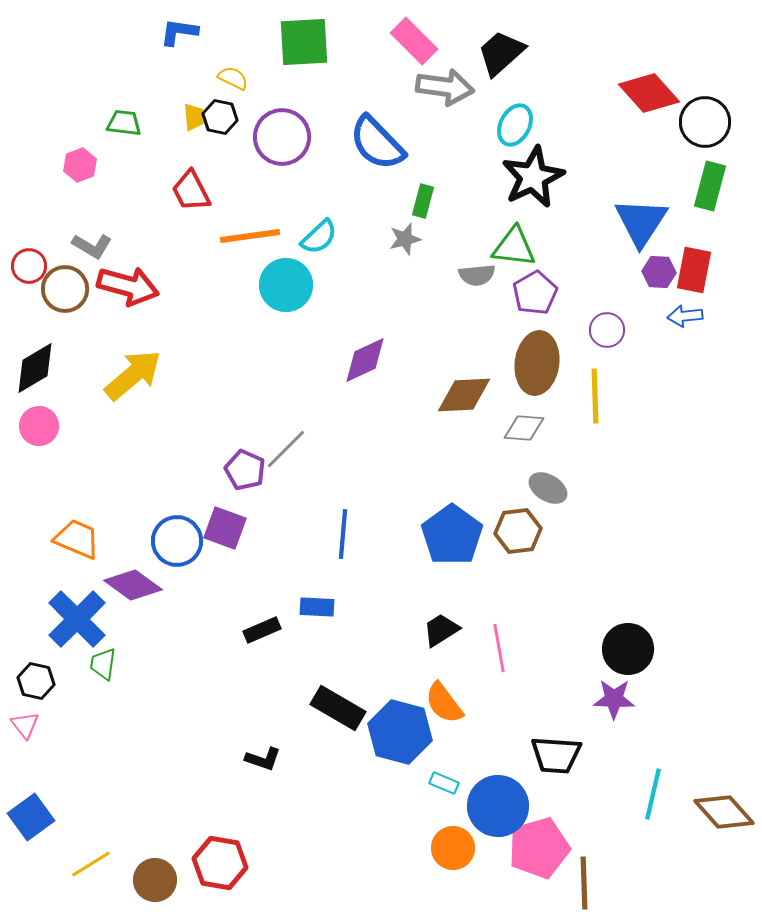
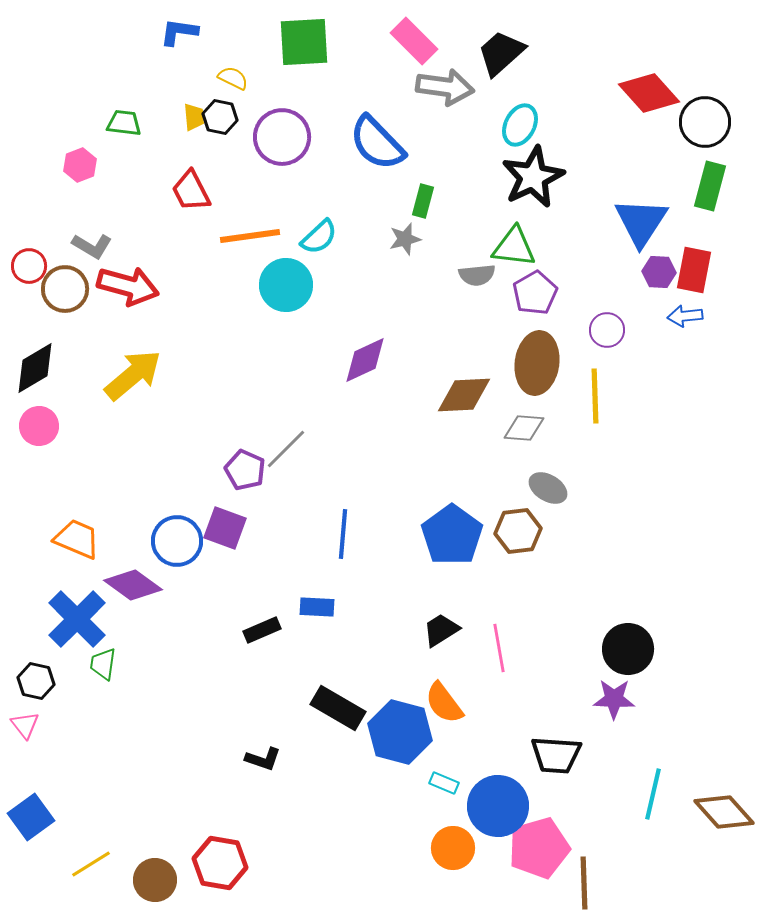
cyan ellipse at (515, 125): moved 5 px right
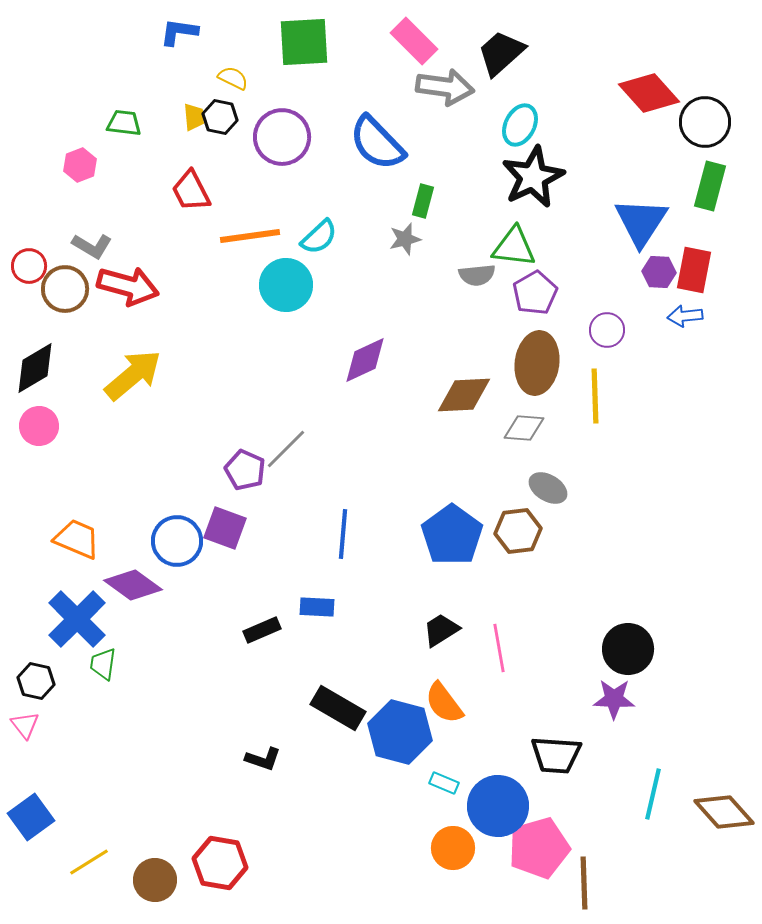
yellow line at (91, 864): moved 2 px left, 2 px up
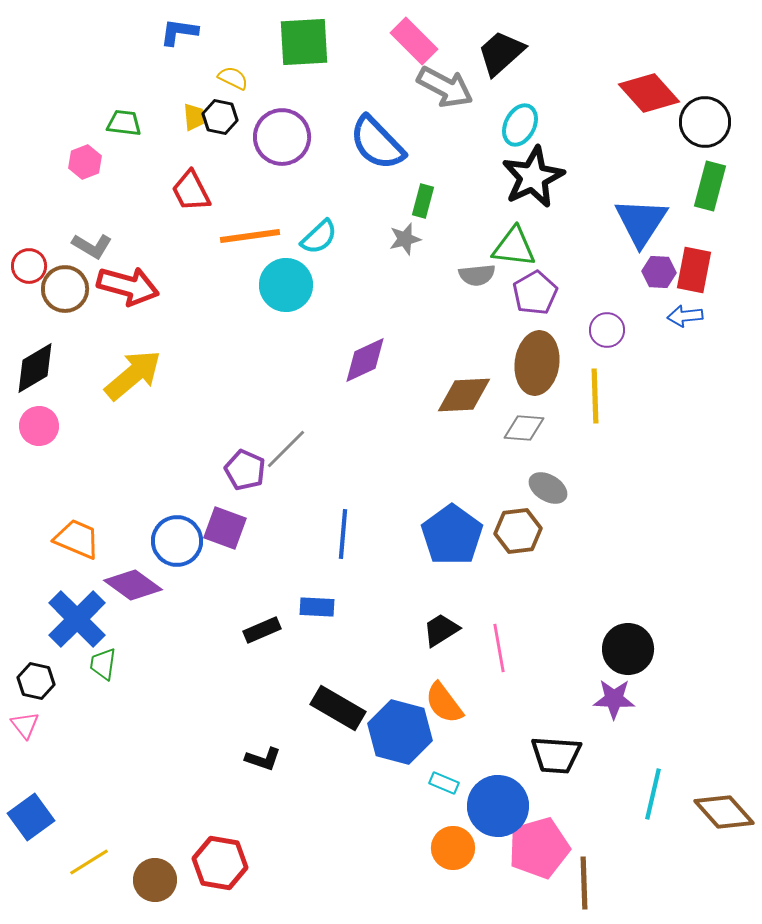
gray arrow at (445, 87): rotated 20 degrees clockwise
pink hexagon at (80, 165): moved 5 px right, 3 px up
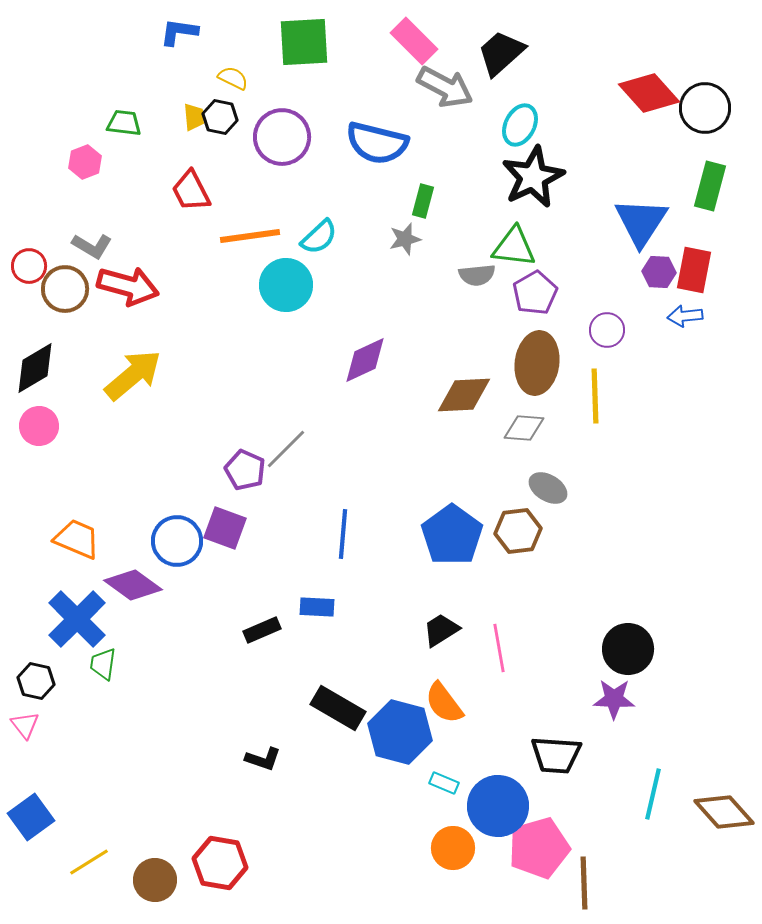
black circle at (705, 122): moved 14 px up
blue semicircle at (377, 143): rotated 32 degrees counterclockwise
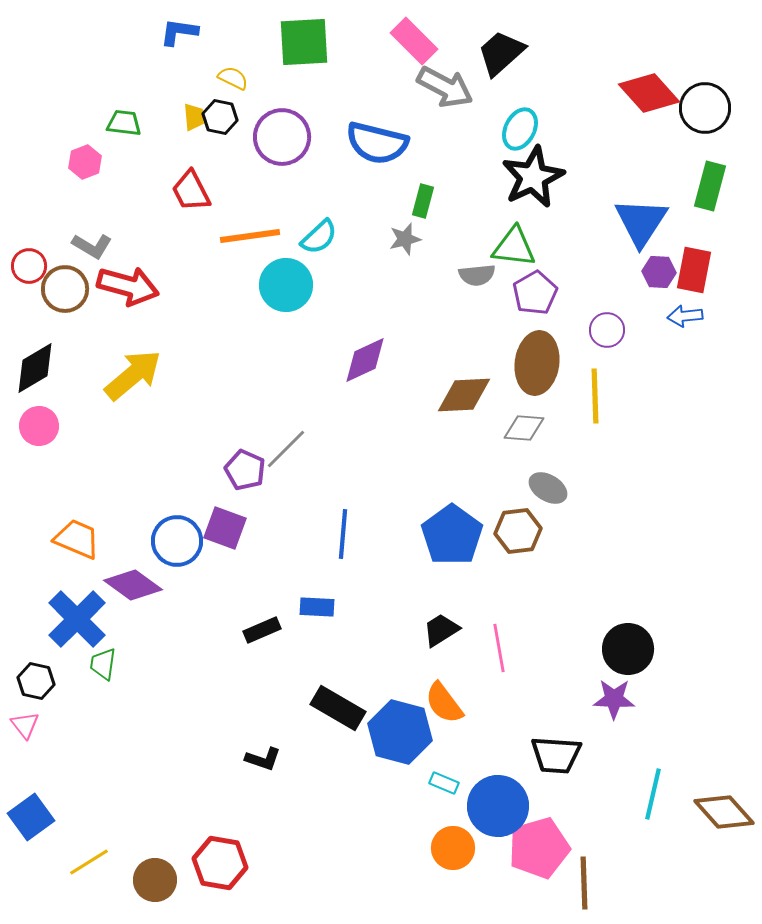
cyan ellipse at (520, 125): moved 4 px down
